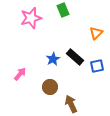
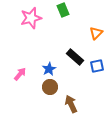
blue star: moved 4 px left, 10 px down
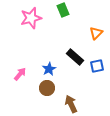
brown circle: moved 3 px left, 1 px down
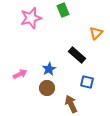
black rectangle: moved 2 px right, 2 px up
blue square: moved 10 px left, 16 px down; rotated 24 degrees clockwise
pink arrow: rotated 24 degrees clockwise
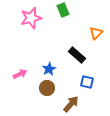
brown arrow: rotated 66 degrees clockwise
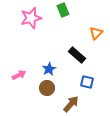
pink arrow: moved 1 px left, 1 px down
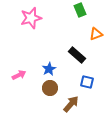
green rectangle: moved 17 px right
orange triangle: moved 1 px down; rotated 24 degrees clockwise
brown circle: moved 3 px right
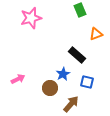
blue star: moved 14 px right, 5 px down
pink arrow: moved 1 px left, 4 px down
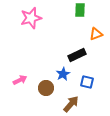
green rectangle: rotated 24 degrees clockwise
black rectangle: rotated 66 degrees counterclockwise
pink arrow: moved 2 px right, 1 px down
brown circle: moved 4 px left
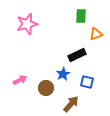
green rectangle: moved 1 px right, 6 px down
pink star: moved 4 px left, 6 px down
